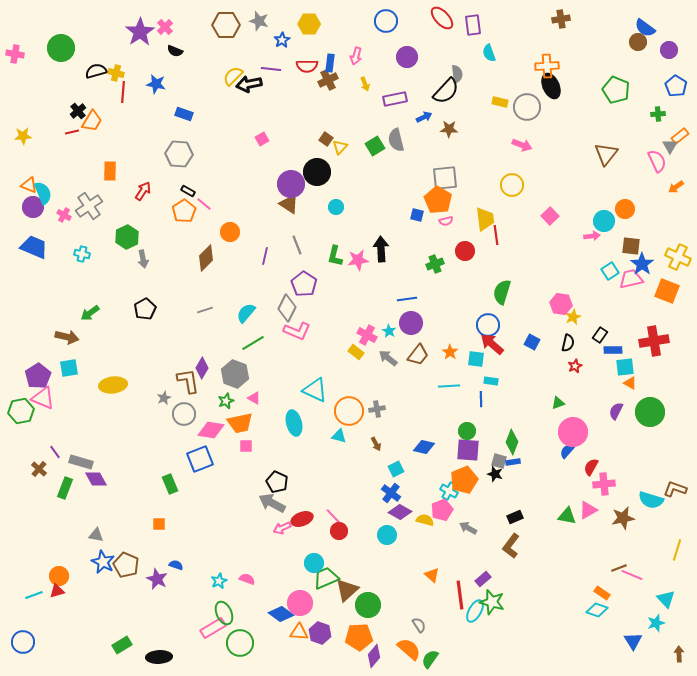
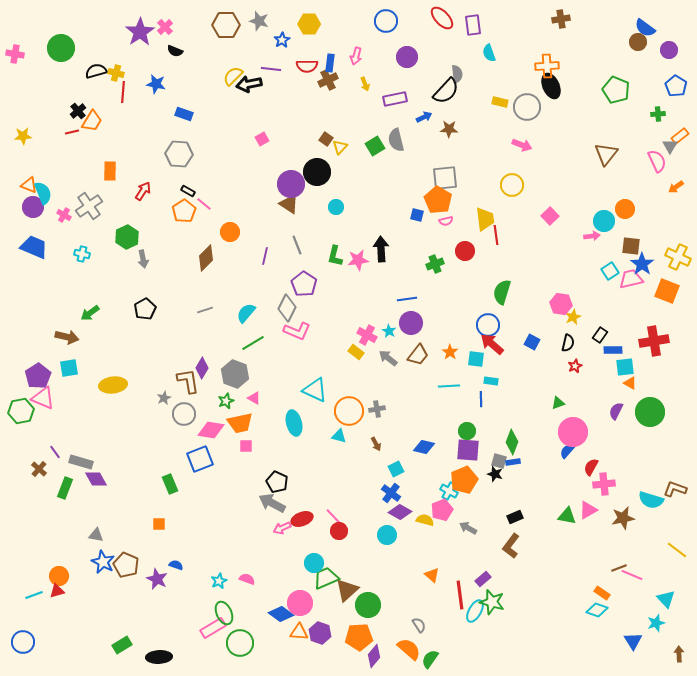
yellow line at (677, 550): rotated 70 degrees counterclockwise
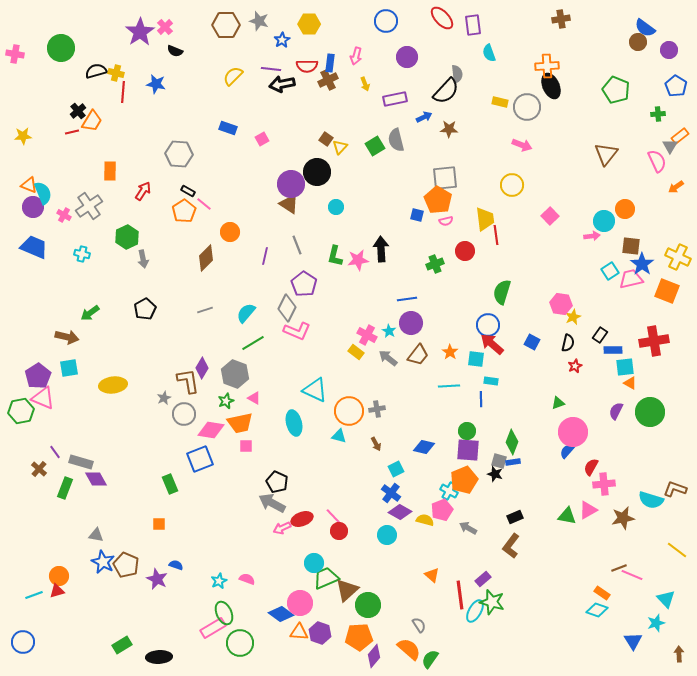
black arrow at (249, 84): moved 33 px right
blue rectangle at (184, 114): moved 44 px right, 14 px down
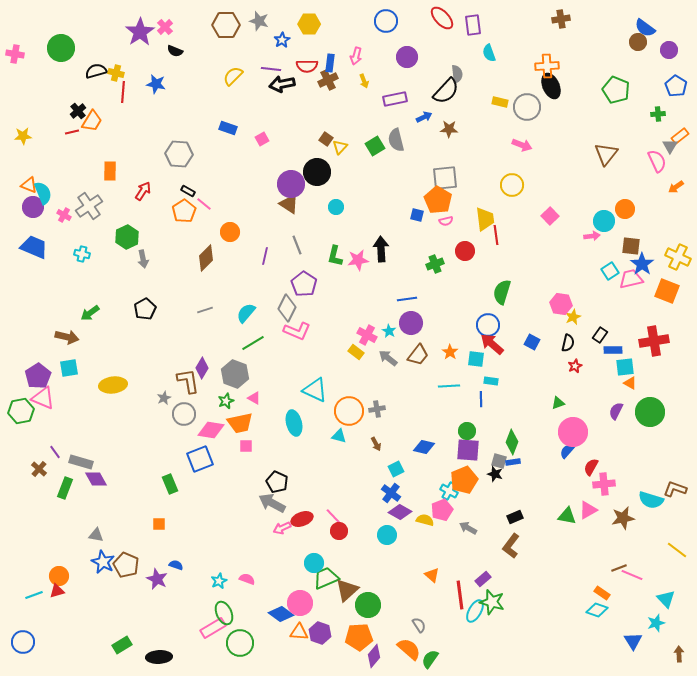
yellow arrow at (365, 84): moved 1 px left, 3 px up
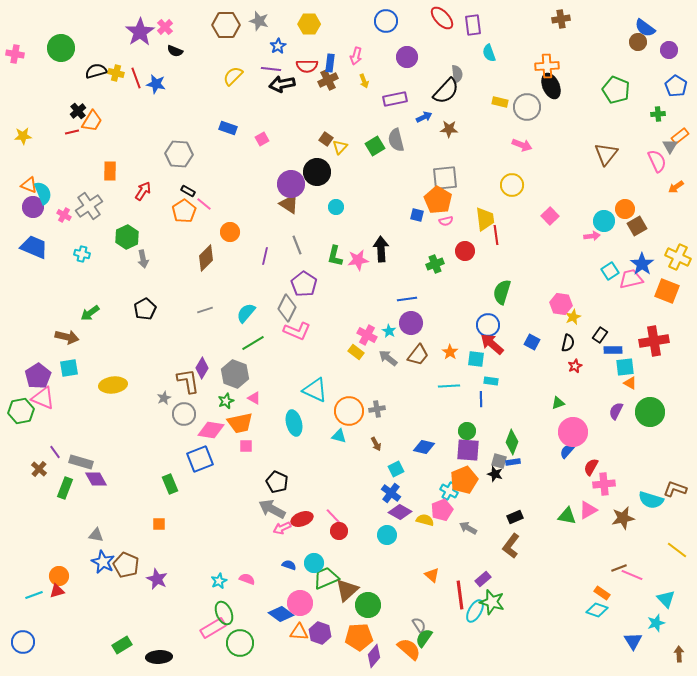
blue star at (282, 40): moved 4 px left, 6 px down
red line at (123, 92): moved 13 px right, 14 px up; rotated 25 degrees counterclockwise
brown square at (631, 246): moved 6 px right, 20 px up; rotated 36 degrees counterclockwise
gray arrow at (272, 503): moved 6 px down
blue semicircle at (176, 565): moved 113 px right
green semicircle at (430, 659): moved 6 px left, 21 px up
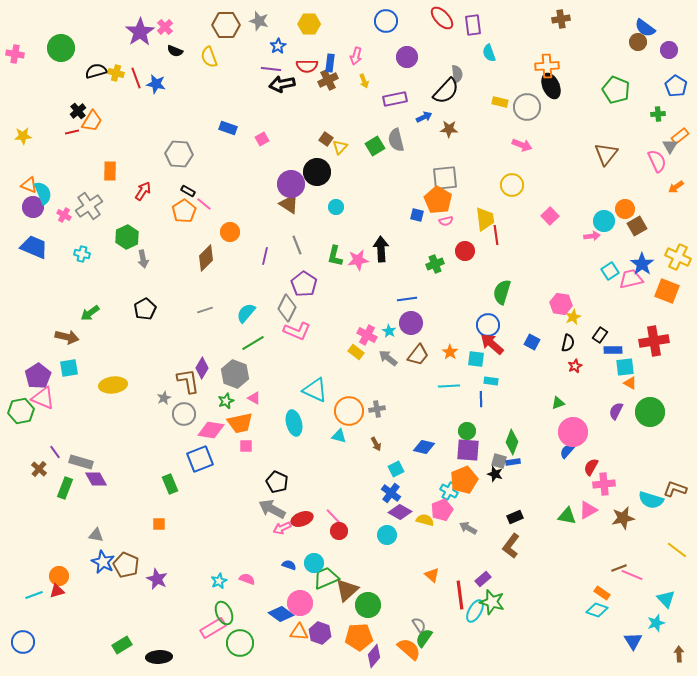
yellow semicircle at (233, 76): moved 24 px left, 19 px up; rotated 65 degrees counterclockwise
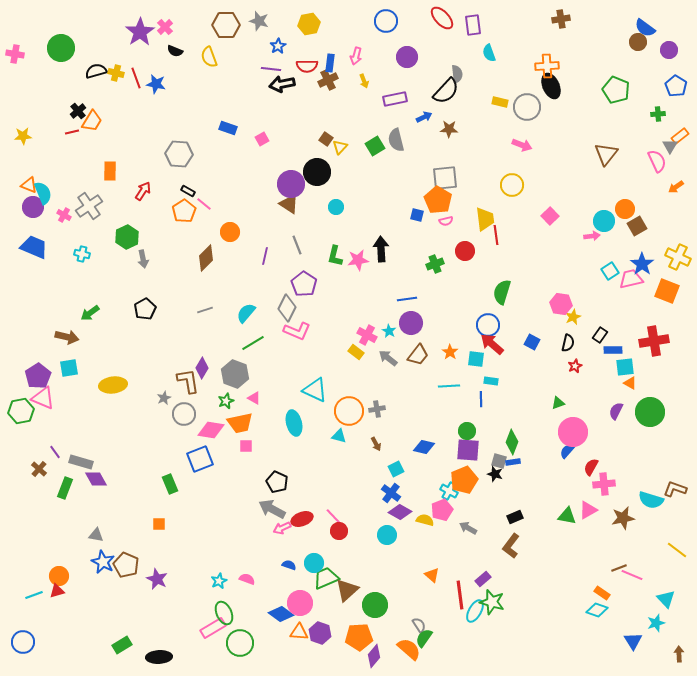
yellow hexagon at (309, 24): rotated 10 degrees counterclockwise
green circle at (368, 605): moved 7 px right
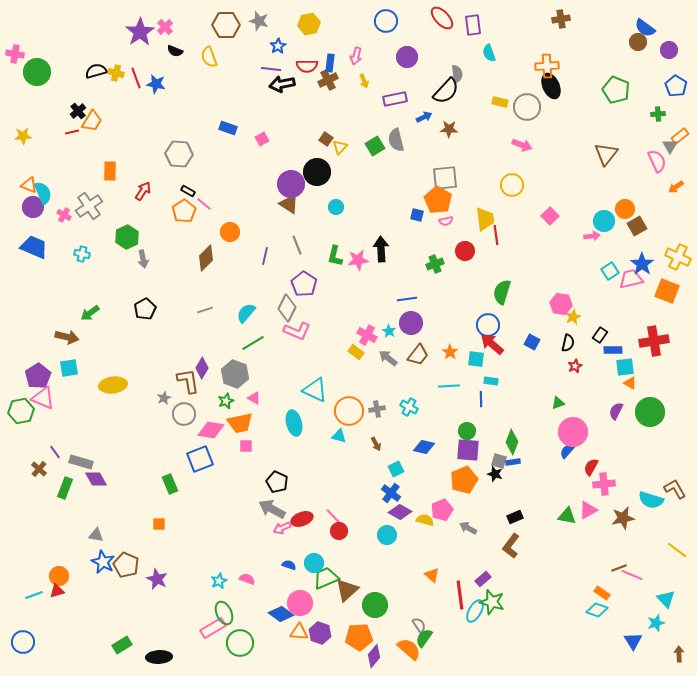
green circle at (61, 48): moved 24 px left, 24 px down
brown L-shape at (675, 489): rotated 40 degrees clockwise
cyan cross at (449, 491): moved 40 px left, 84 px up
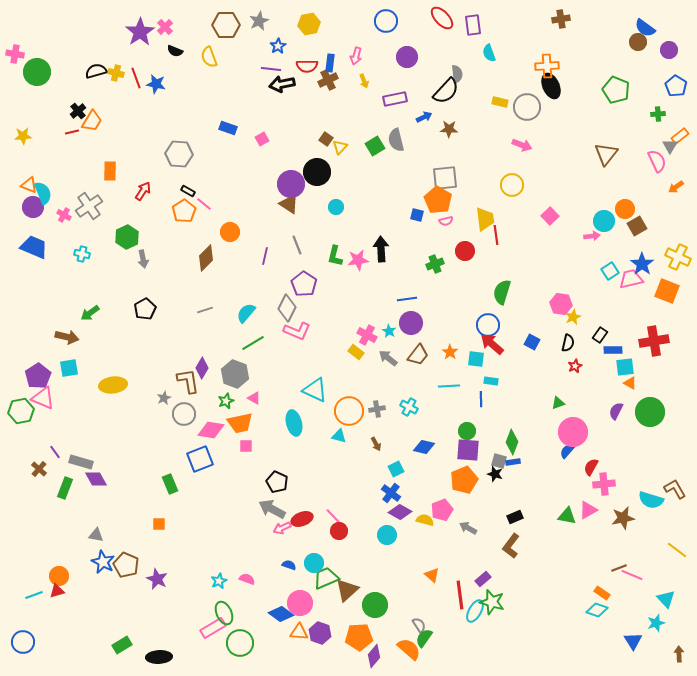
gray star at (259, 21): rotated 30 degrees clockwise
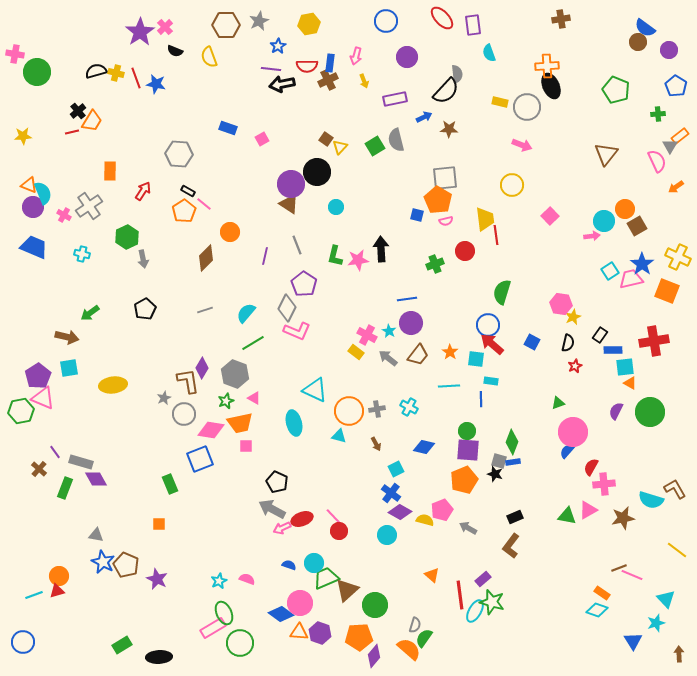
gray semicircle at (419, 625): moved 4 px left; rotated 49 degrees clockwise
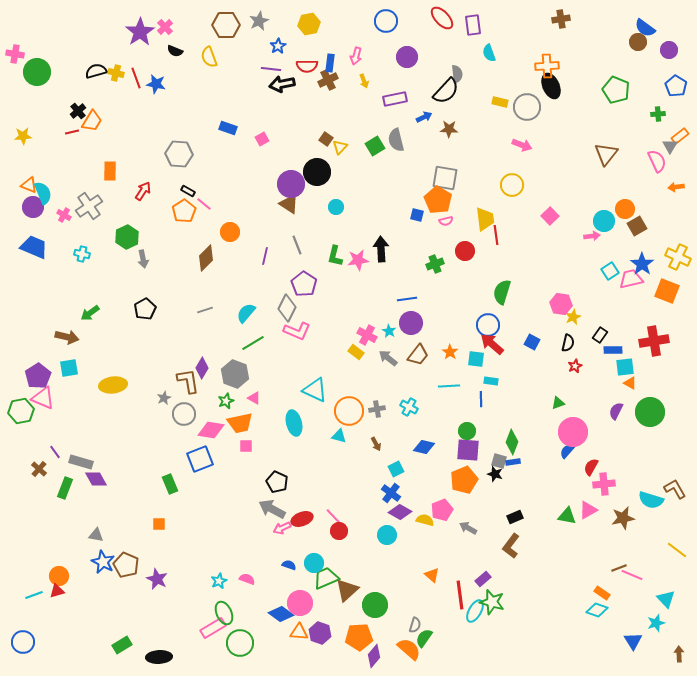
gray square at (445, 178): rotated 16 degrees clockwise
orange arrow at (676, 187): rotated 28 degrees clockwise
